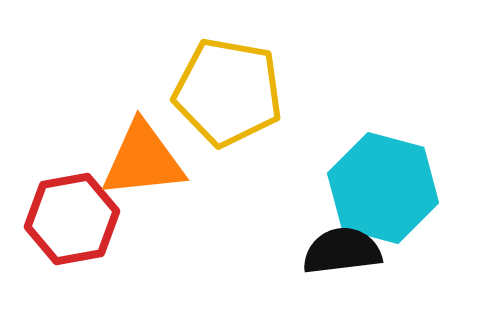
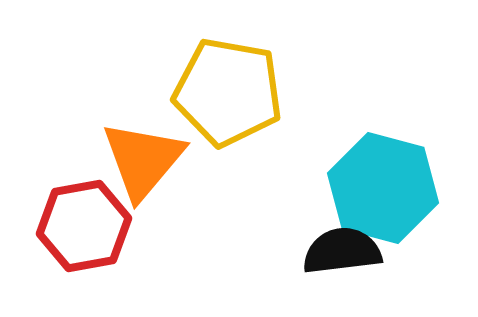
orange triangle: rotated 44 degrees counterclockwise
red hexagon: moved 12 px right, 7 px down
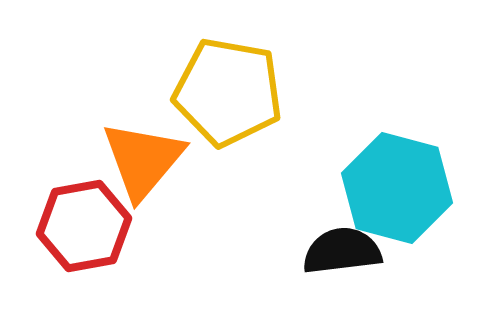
cyan hexagon: moved 14 px right
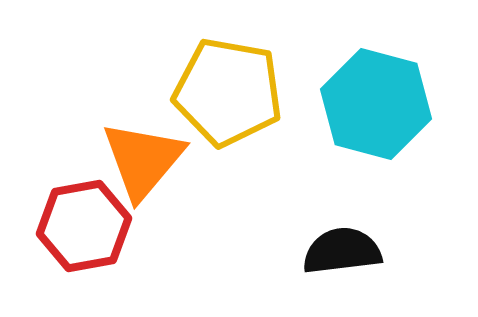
cyan hexagon: moved 21 px left, 84 px up
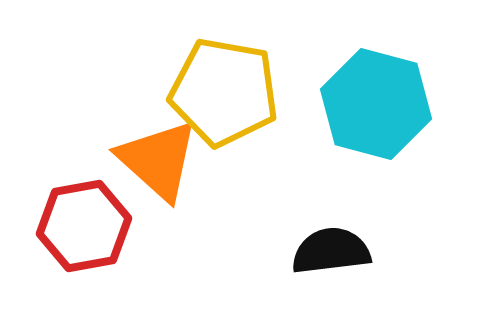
yellow pentagon: moved 4 px left
orange triangle: moved 15 px right; rotated 28 degrees counterclockwise
black semicircle: moved 11 px left
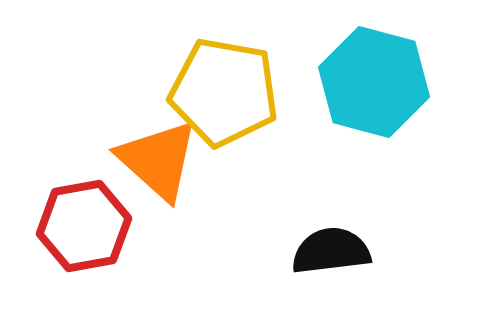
cyan hexagon: moved 2 px left, 22 px up
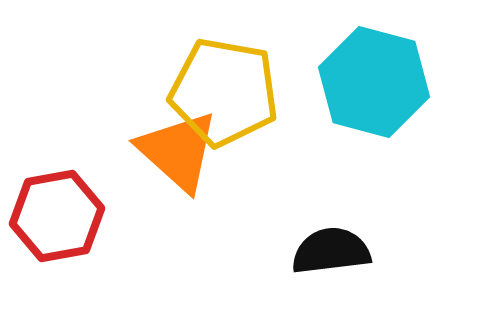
orange triangle: moved 20 px right, 9 px up
red hexagon: moved 27 px left, 10 px up
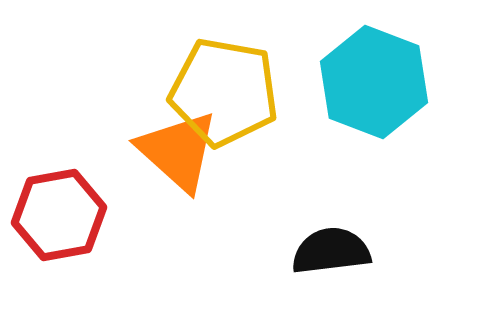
cyan hexagon: rotated 6 degrees clockwise
red hexagon: moved 2 px right, 1 px up
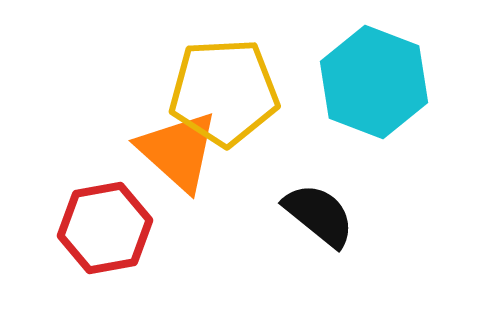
yellow pentagon: rotated 13 degrees counterclockwise
red hexagon: moved 46 px right, 13 px down
black semicircle: moved 12 px left, 36 px up; rotated 46 degrees clockwise
